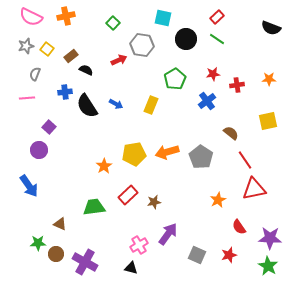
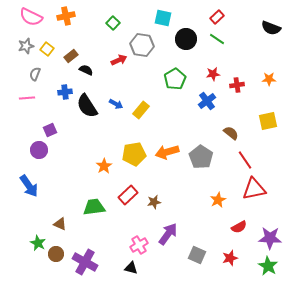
yellow rectangle at (151, 105): moved 10 px left, 5 px down; rotated 18 degrees clockwise
purple square at (49, 127): moved 1 px right, 3 px down; rotated 24 degrees clockwise
red semicircle at (239, 227): rotated 84 degrees counterclockwise
green star at (38, 243): rotated 28 degrees clockwise
red star at (229, 255): moved 1 px right, 3 px down
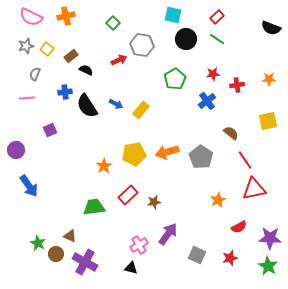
cyan square at (163, 18): moved 10 px right, 3 px up
purple circle at (39, 150): moved 23 px left
brown triangle at (60, 224): moved 10 px right, 12 px down
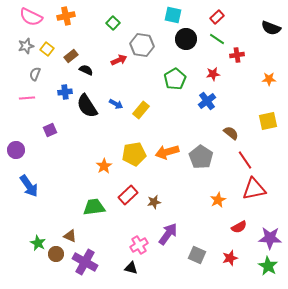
red cross at (237, 85): moved 30 px up
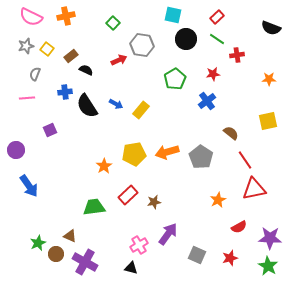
green star at (38, 243): rotated 21 degrees clockwise
